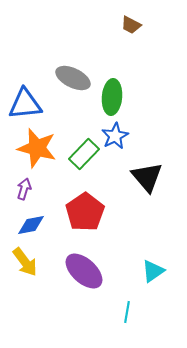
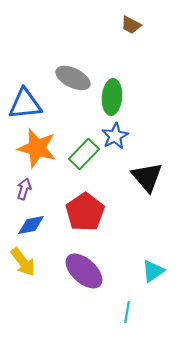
yellow arrow: moved 2 px left
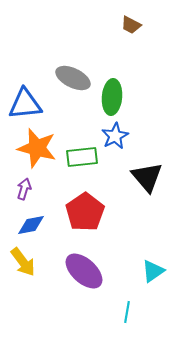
green rectangle: moved 2 px left, 3 px down; rotated 40 degrees clockwise
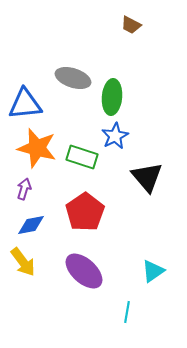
gray ellipse: rotated 8 degrees counterclockwise
green rectangle: rotated 24 degrees clockwise
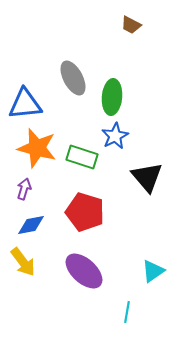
gray ellipse: rotated 44 degrees clockwise
red pentagon: rotated 21 degrees counterclockwise
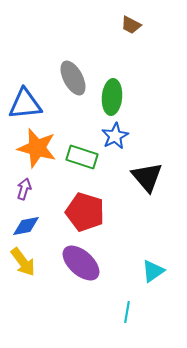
blue diamond: moved 5 px left, 1 px down
purple ellipse: moved 3 px left, 8 px up
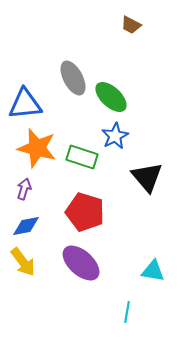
green ellipse: moved 1 px left; rotated 52 degrees counterclockwise
cyan triangle: rotated 45 degrees clockwise
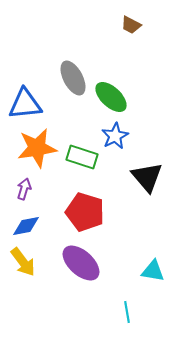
orange star: rotated 24 degrees counterclockwise
cyan line: rotated 20 degrees counterclockwise
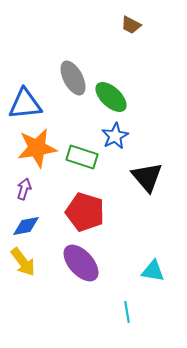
purple ellipse: rotated 6 degrees clockwise
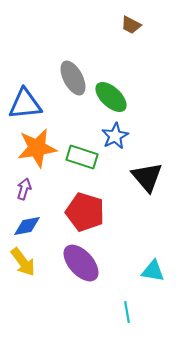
blue diamond: moved 1 px right
